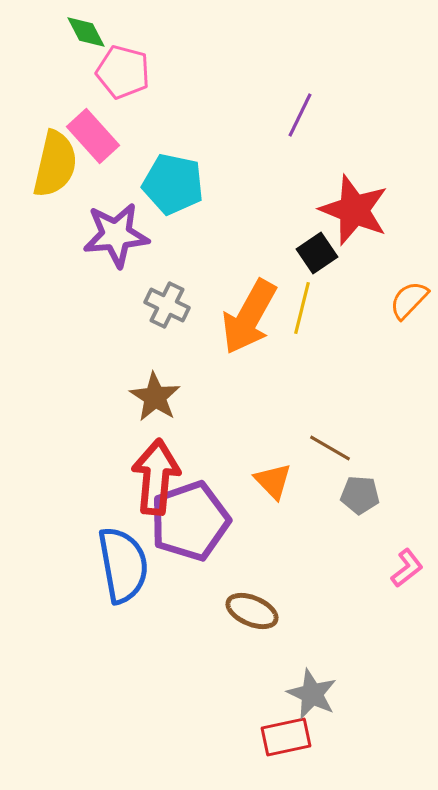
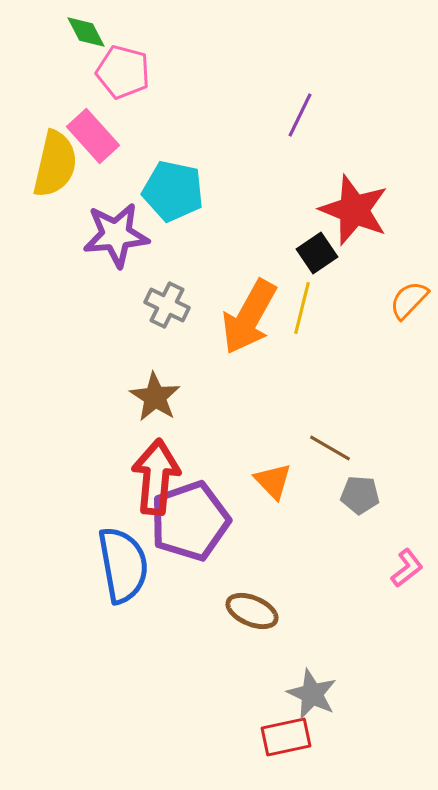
cyan pentagon: moved 7 px down
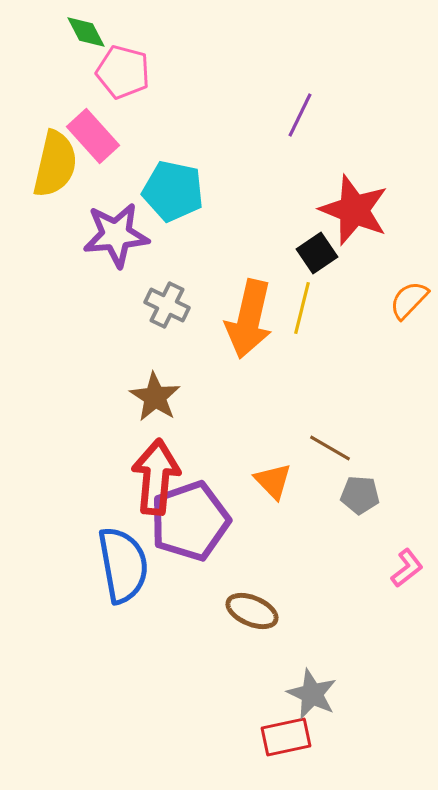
orange arrow: moved 2 px down; rotated 16 degrees counterclockwise
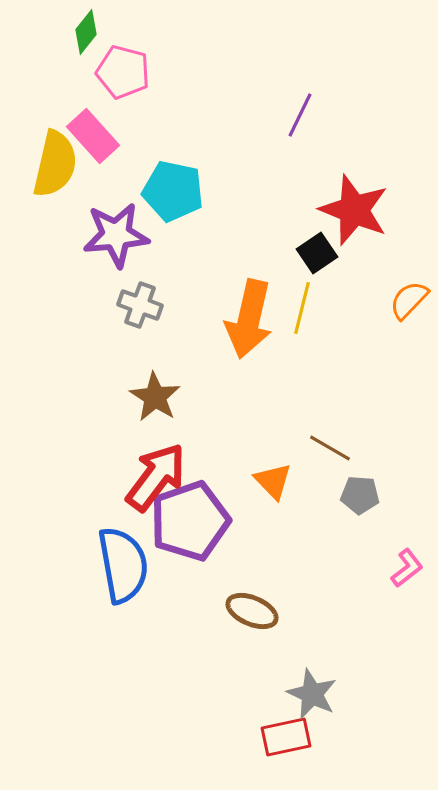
green diamond: rotated 66 degrees clockwise
gray cross: moved 27 px left; rotated 6 degrees counterclockwise
red arrow: rotated 32 degrees clockwise
